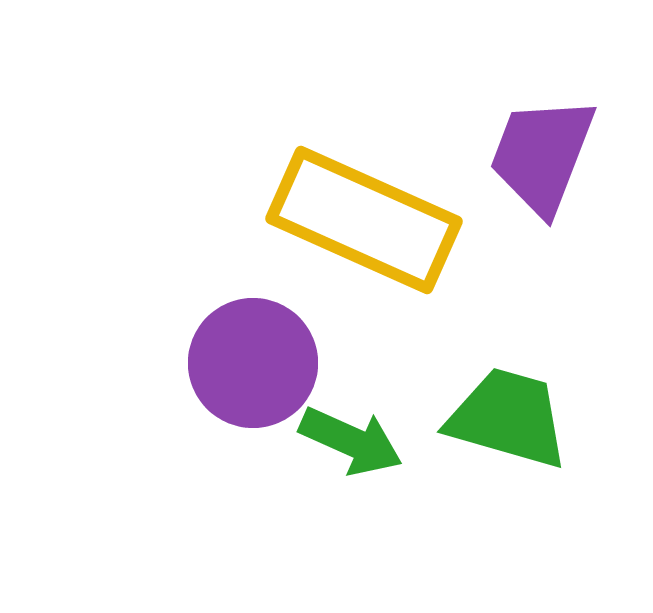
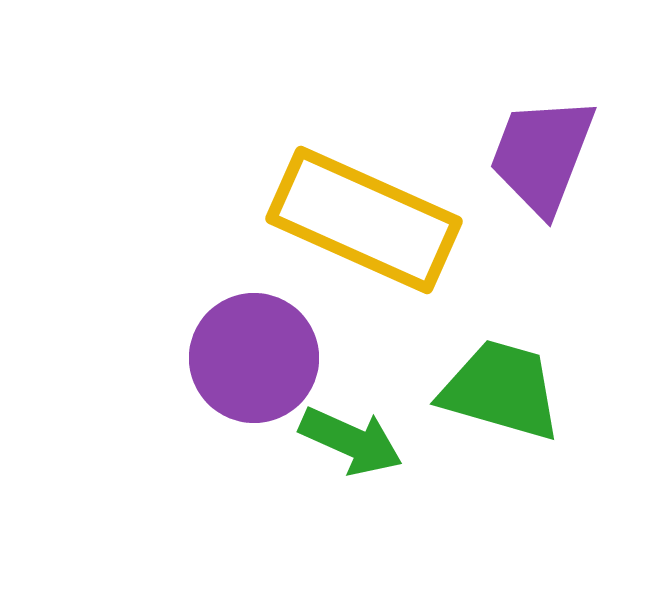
purple circle: moved 1 px right, 5 px up
green trapezoid: moved 7 px left, 28 px up
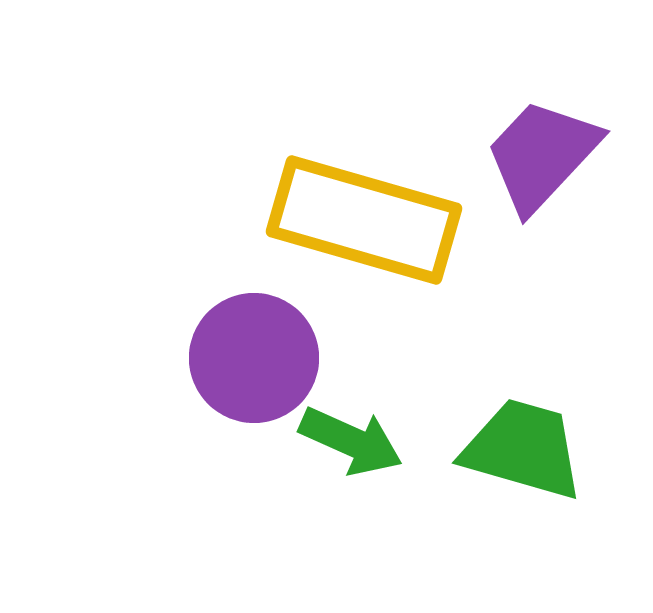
purple trapezoid: rotated 22 degrees clockwise
yellow rectangle: rotated 8 degrees counterclockwise
green trapezoid: moved 22 px right, 59 px down
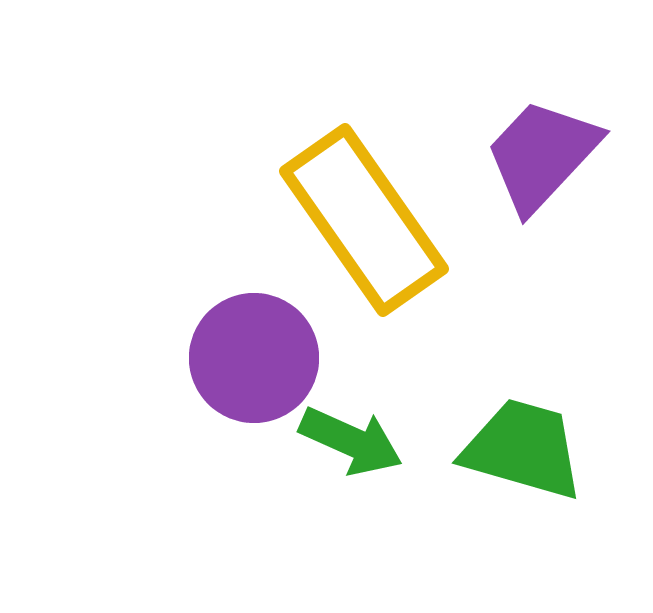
yellow rectangle: rotated 39 degrees clockwise
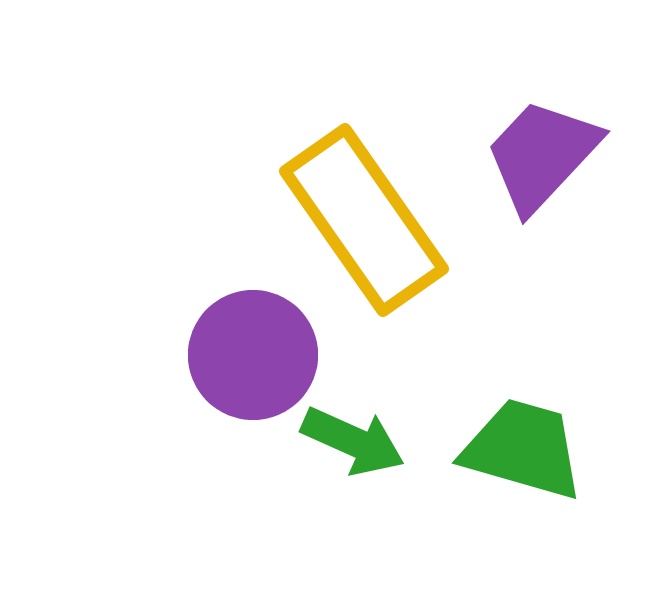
purple circle: moved 1 px left, 3 px up
green arrow: moved 2 px right
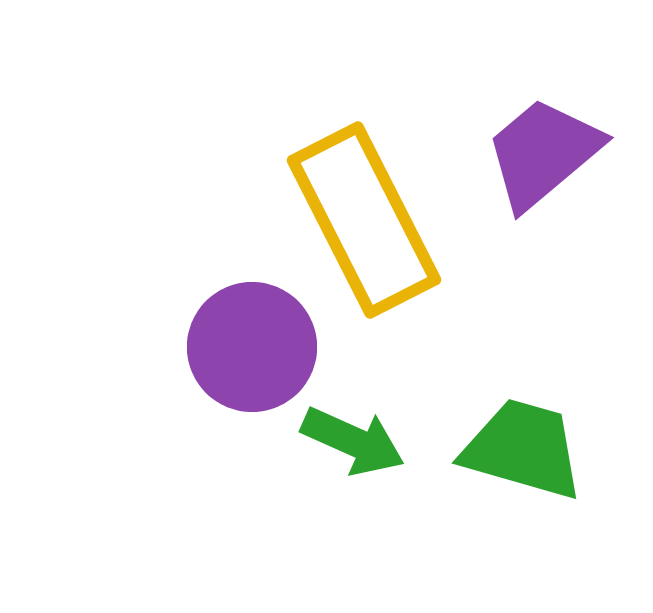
purple trapezoid: moved 1 px right, 2 px up; rotated 7 degrees clockwise
yellow rectangle: rotated 8 degrees clockwise
purple circle: moved 1 px left, 8 px up
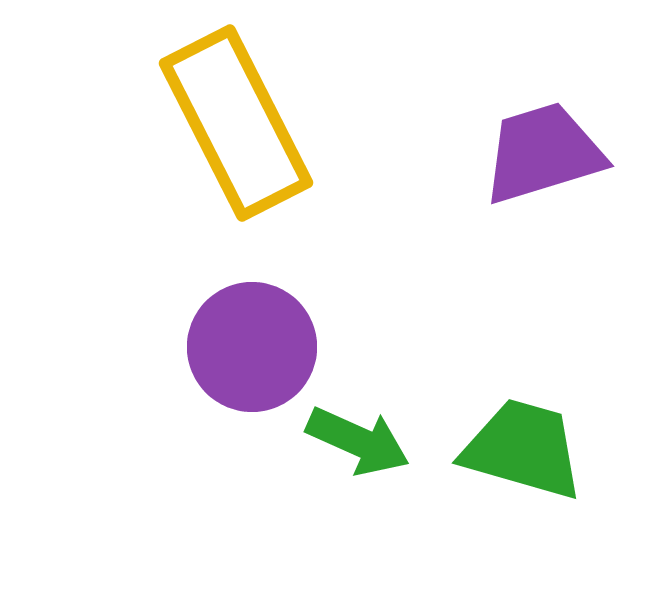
purple trapezoid: rotated 23 degrees clockwise
yellow rectangle: moved 128 px left, 97 px up
green arrow: moved 5 px right
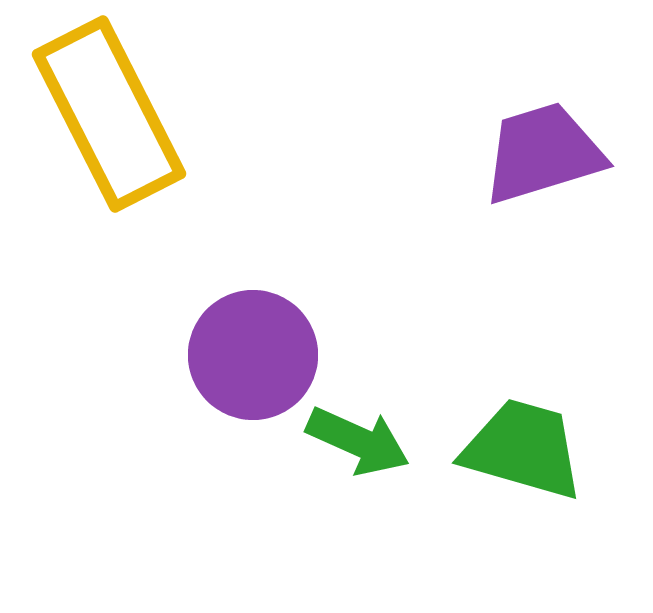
yellow rectangle: moved 127 px left, 9 px up
purple circle: moved 1 px right, 8 px down
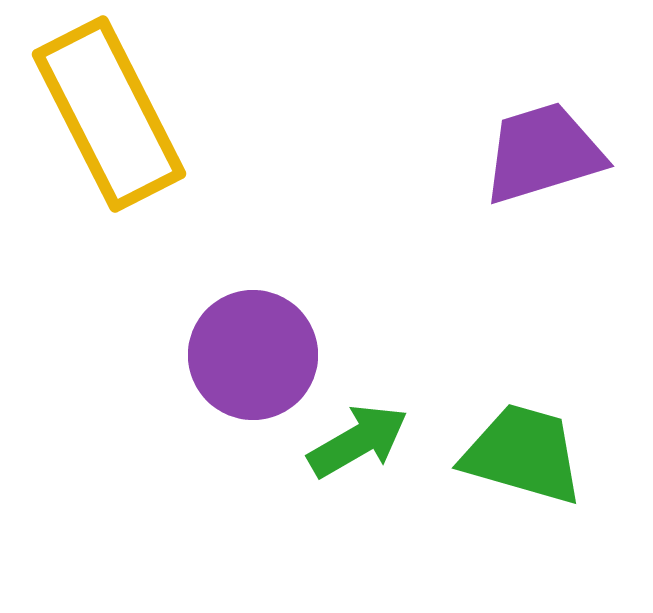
green arrow: rotated 54 degrees counterclockwise
green trapezoid: moved 5 px down
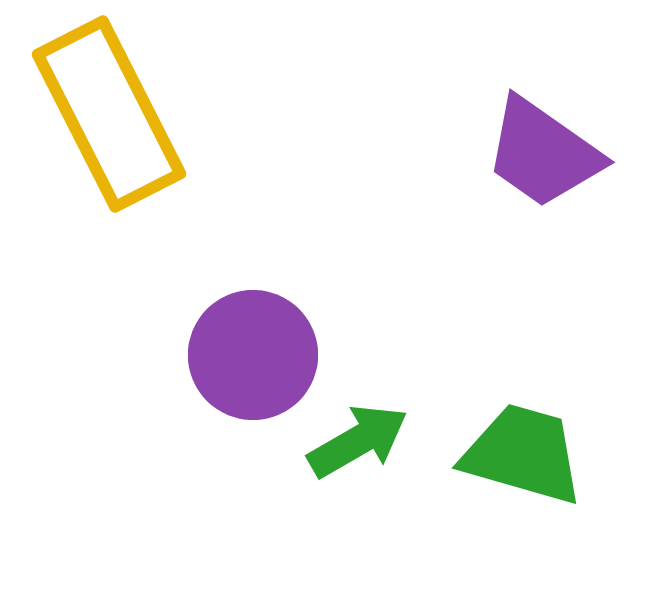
purple trapezoid: rotated 128 degrees counterclockwise
